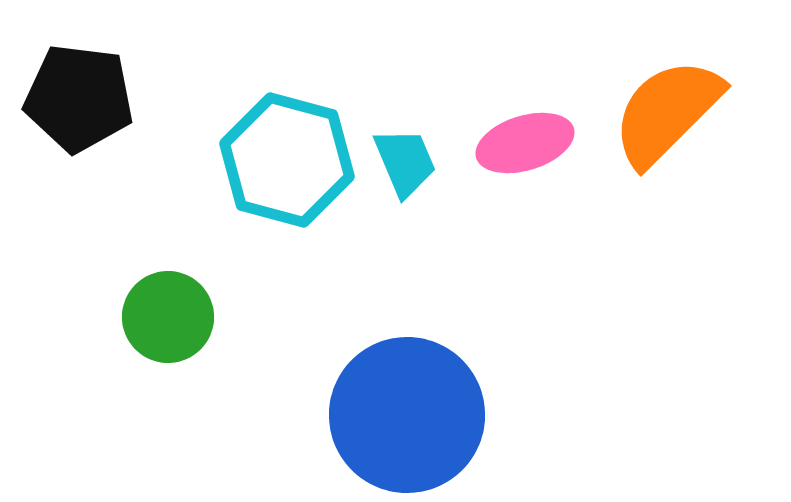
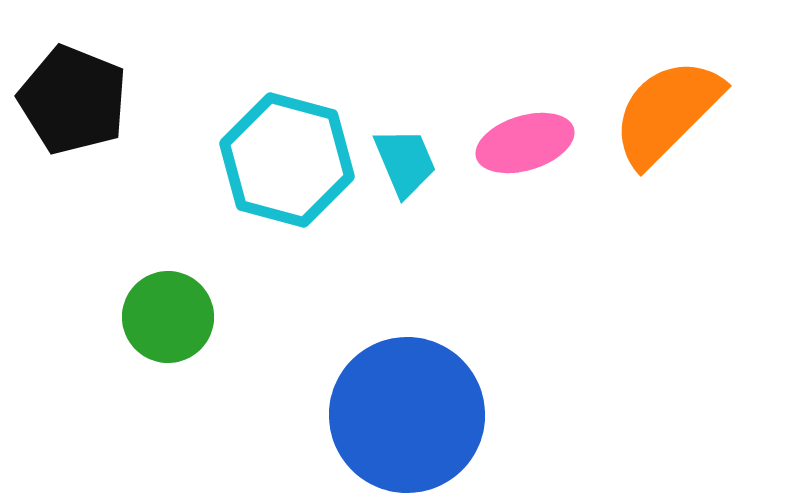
black pentagon: moved 6 px left, 2 px down; rotated 15 degrees clockwise
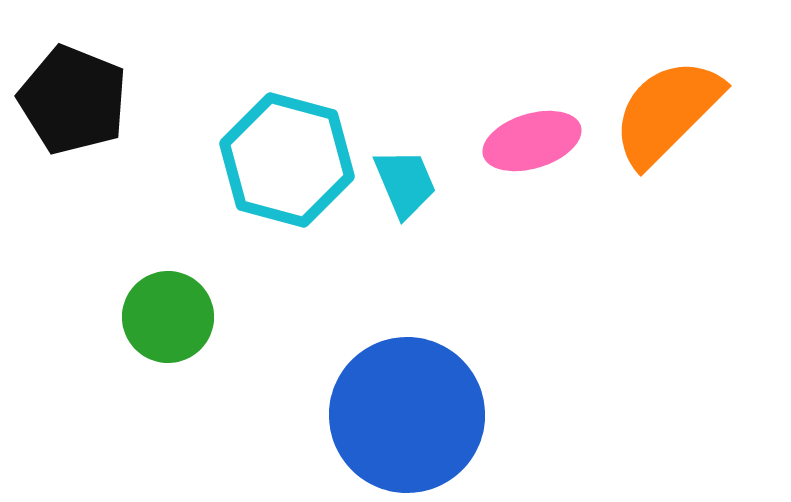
pink ellipse: moved 7 px right, 2 px up
cyan trapezoid: moved 21 px down
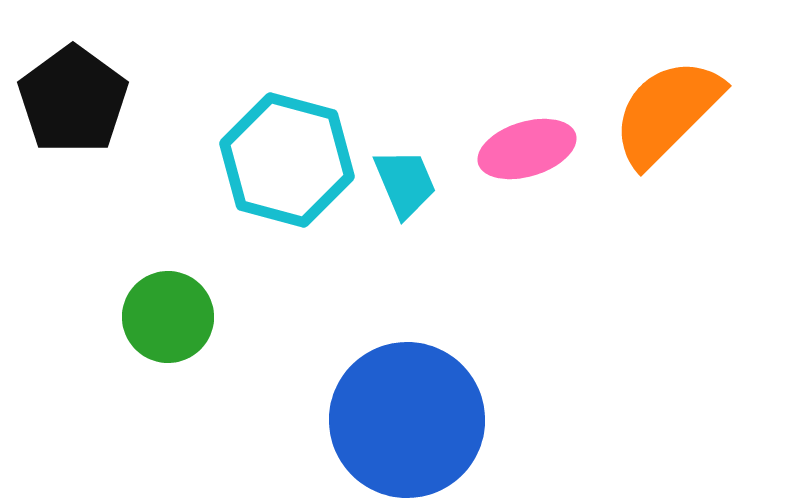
black pentagon: rotated 14 degrees clockwise
pink ellipse: moved 5 px left, 8 px down
blue circle: moved 5 px down
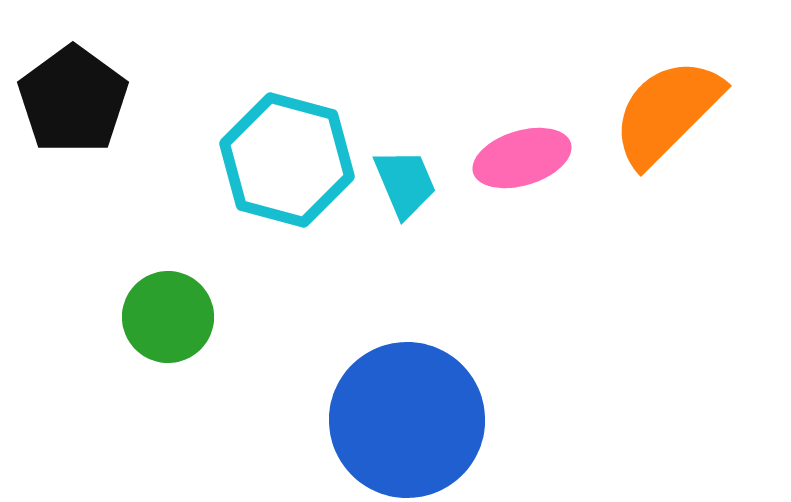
pink ellipse: moved 5 px left, 9 px down
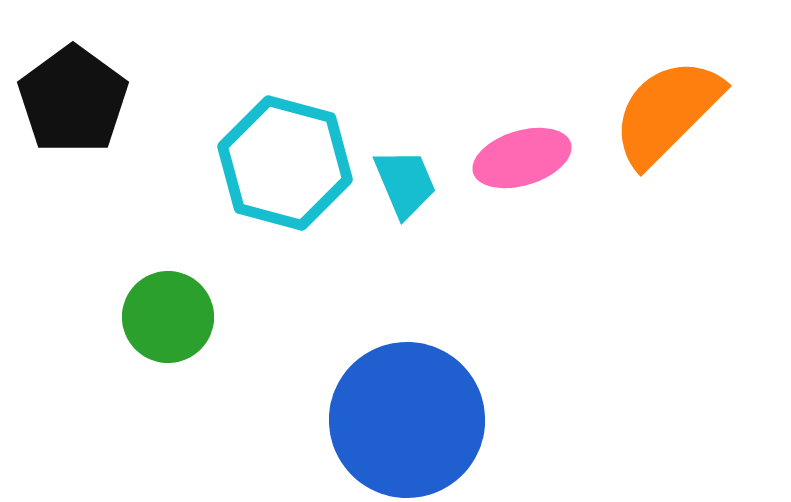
cyan hexagon: moved 2 px left, 3 px down
